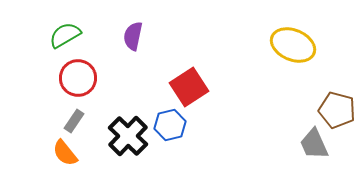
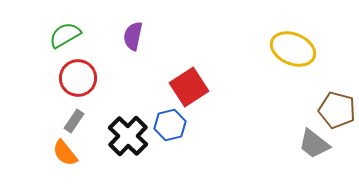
yellow ellipse: moved 4 px down
gray trapezoid: rotated 28 degrees counterclockwise
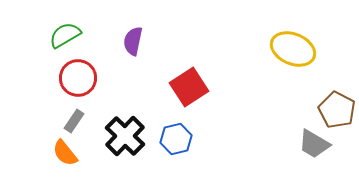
purple semicircle: moved 5 px down
brown pentagon: rotated 12 degrees clockwise
blue hexagon: moved 6 px right, 14 px down
black cross: moved 3 px left
gray trapezoid: rotated 8 degrees counterclockwise
